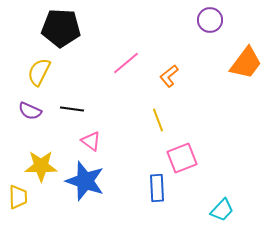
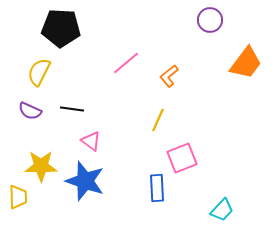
yellow line: rotated 45 degrees clockwise
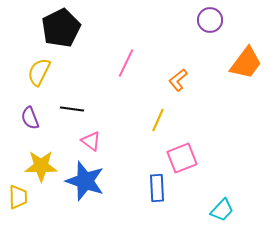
black pentagon: rotated 30 degrees counterclockwise
pink line: rotated 24 degrees counterclockwise
orange L-shape: moved 9 px right, 4 px down
purple semicircle: moved 7 px down; rotated 45 degrees clockwise
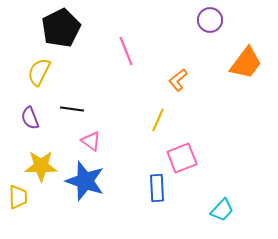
pink line: moved 12 px up; rotated 48 degrees counterclockwise
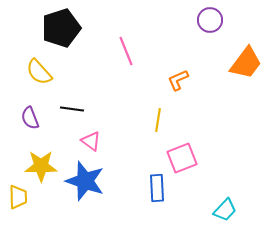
black pentagon: rotated 9 degrees clockwise
yellow semicircle: rotated 68 degrees counterclockwise
orange L-shape: rotated 15 degrees clockwise
yellow line: rotated 15 degrees counterclockwise
cyan trapezoid: moved 3 px right
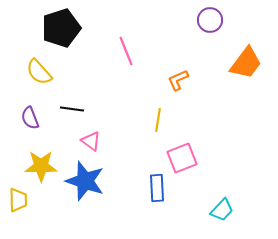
yellow trapezoid: moved 3 px down
cyan trapezoid: moved 3 px left
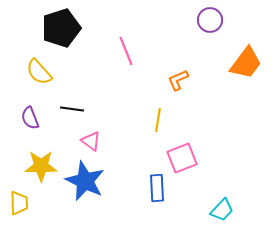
blue star: rotated 6 degrees clockwise
yellow trapezoid: moved 1 px right, 3 px down
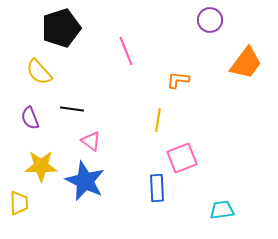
orange L-shape: rotated 30 degrees clockwise
cyan trapezoid: rotated 140 degrees counterclockwise
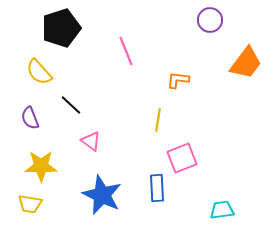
black line: moved 1 px left, 4 px up; rotated 35 degrees clockwise
blue star: moved 17 px right, 14 px down
yellow trapezoid: moved 11 px right, 1 px down; rotated 100 degrees clockwise
